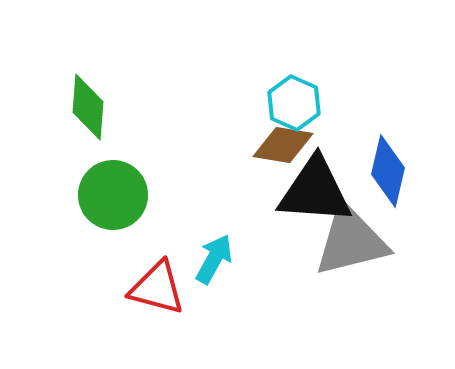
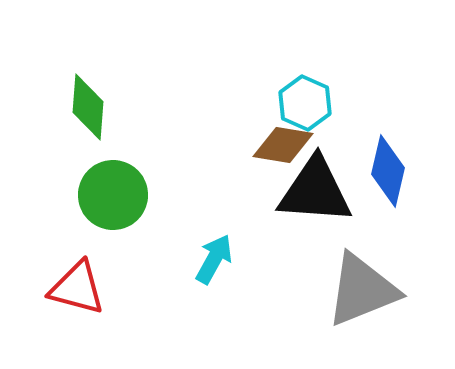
cyan hexagon: moved 11 px right
gray triangle: moved 11 px right, 49 px down; rotated 8 degrees counterclockwise
red triangle: moved 80 px left
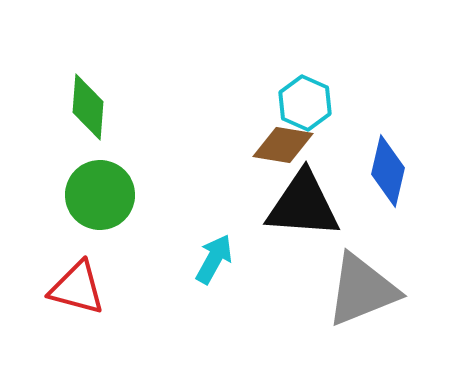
black triangle: moved 12 px left, 14 px down
green circle: moved 13 px left
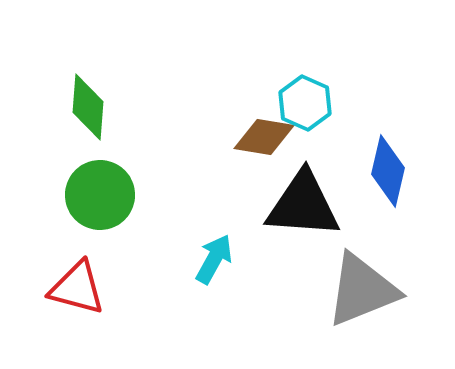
brown diamond: moved 19 px left, 8 px up
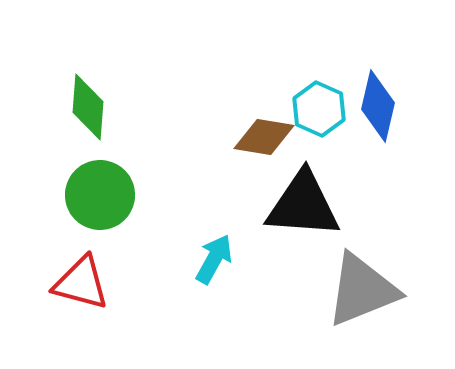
cyan hexagon: moved 14 px right, 6 px down
blue diamond: moved 10 px left, 65 px up
red triangle: moved 4 px right, 5 px up
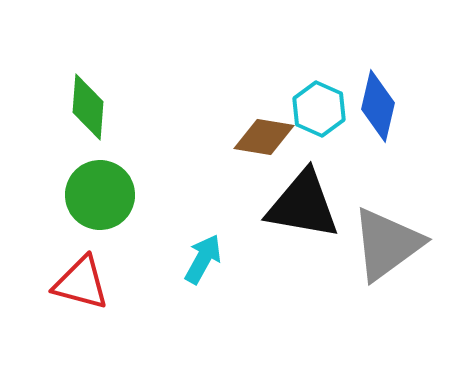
black triangle: rotated 6 degrees clockwise
cyan arrow: moved 11 px left
gray triangle: moved 25 px right, 46 px up; rotated 14 degrees counterclockwise
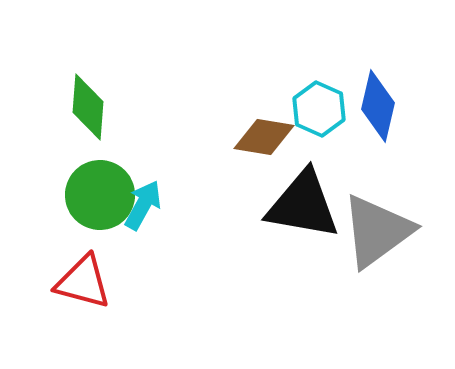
gray triangle: moved 10 px left, 13 px up
cyan arrow: moved 60 px left, 54 px up
red triangle: moved 2 px right, 1 px up
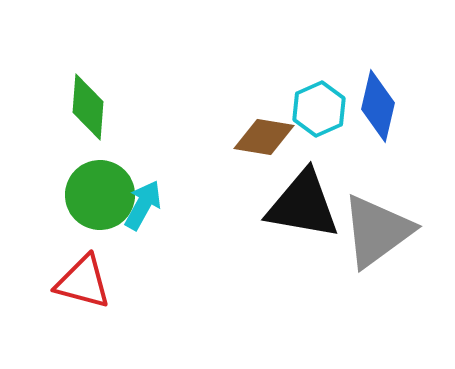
cyan hexagon: rotated 12 degrees clockwise
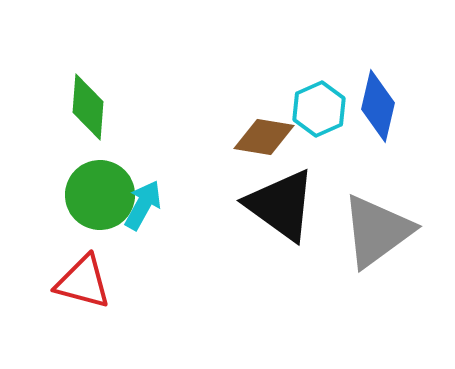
black triangle: moved 22 px left; rotated 26 degrees clockwise
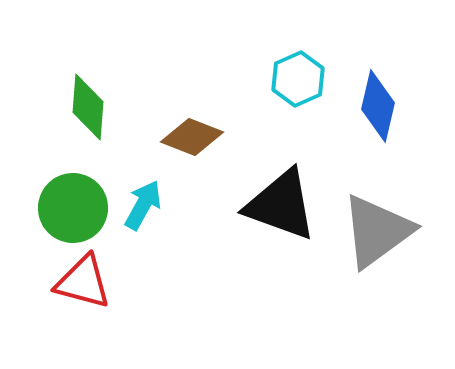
cyan hexagon: moved 21 px left, 30 px up
brown diamond: moved 72 px left; rotated 12 degrees clockwise
green circle: moved 27 px left, 13 px down
black triangle: rotated 16 degrees counterclockwise
